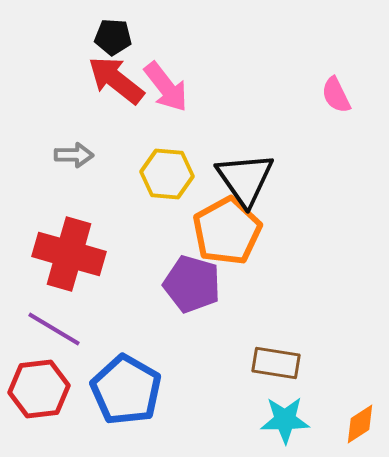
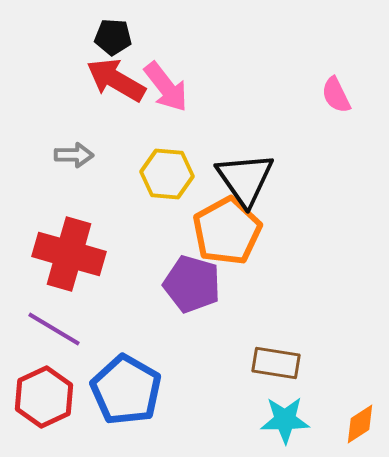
red arrow: rotated 8 degrees counterclockwise
red hexagon: moved 5 px right, 8 px down; rotated 18 degrees counterclockwise
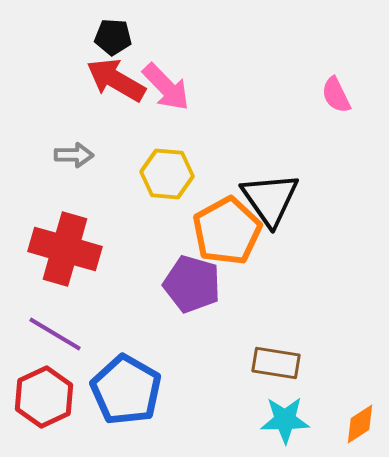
pink arrow: rotated 6 degrees counterclockwise
black triangle: moved 25 px right, 20 px down
red cross: moved 4 px left, 5 px up
purple line: moved 1 px right, 5 px down
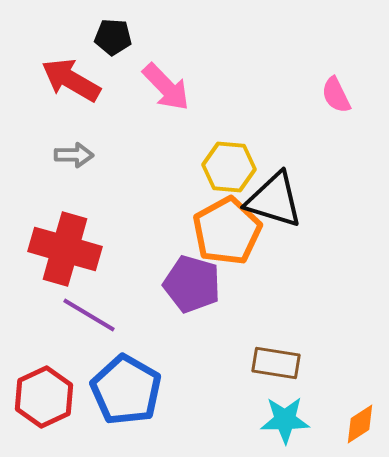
red arrow: moved 45 px left
yellow hexagon: moved 62 px right, 7 px up
black triangle: moved 4 px right, 1 px down; rotated 38 degrees counterclockwise
purple line: moved 34 px right, 19 px up
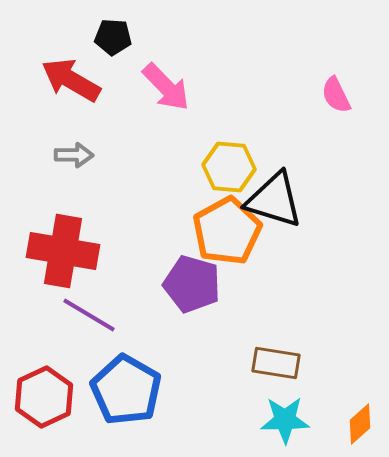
red cross: moved 2 px left, 2 px down; rotated 6 degrees counterclockwise
orange diamond: rotated 9 degrees counterclockwise
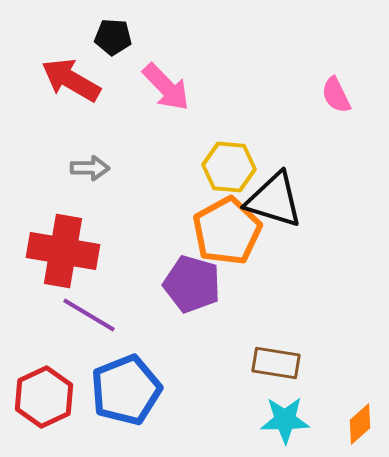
gray arrow: moved 16 px right, 13 px down
blue pentagon: rotated 20 degrees clockwise
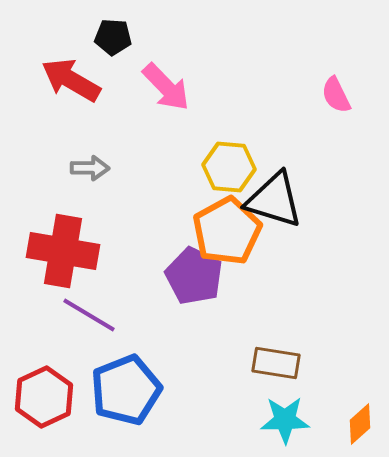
purple pentagon: moved 2 px right, 8 px up; rotated 10 degrees clockwise
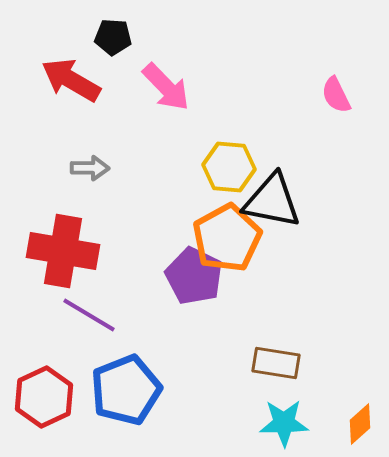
black triangle: moved 2 px left, 1 px down; rotated 6 degrees counterclockwise
orange pentagon: moved 7 px down
cyan star: moved 1 px left, 3 px down
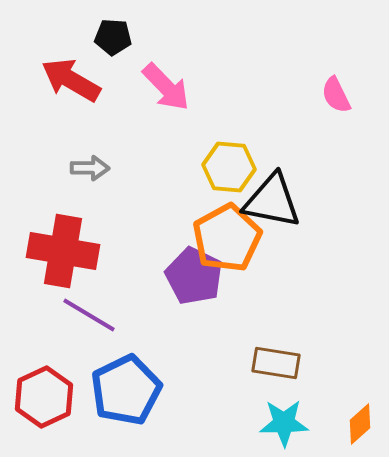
blue pentagon: rotated 4 degrees counterclockwise
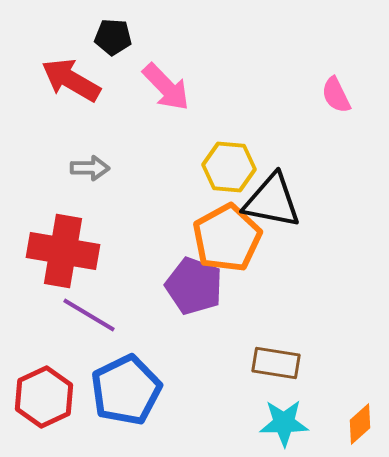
purple pentagon: moved 10 px down; rotated 6 degrees counterclockwise
